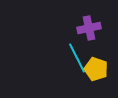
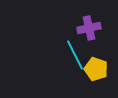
cyan line: moved 2 px left, 3 px up
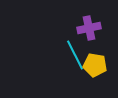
yellow pentagon: moved 1 px left, 4 px up; rotated 10 degrees counterclockwise
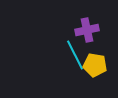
purple cross: moved 2 px left, 2 px down
